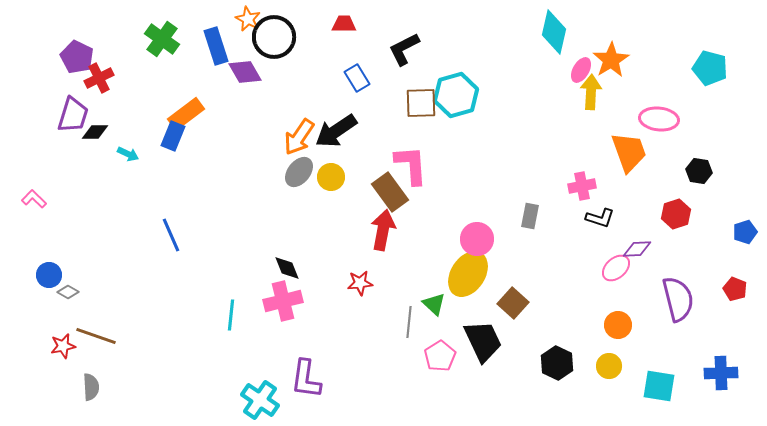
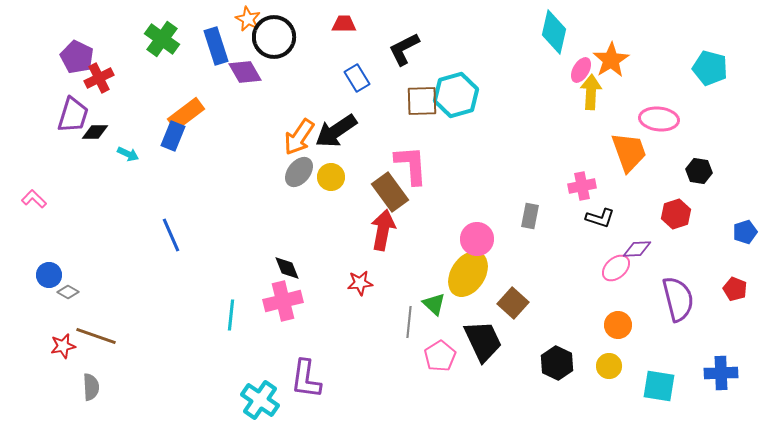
brown square at (421, 103): moved 1 px right, 2 px up
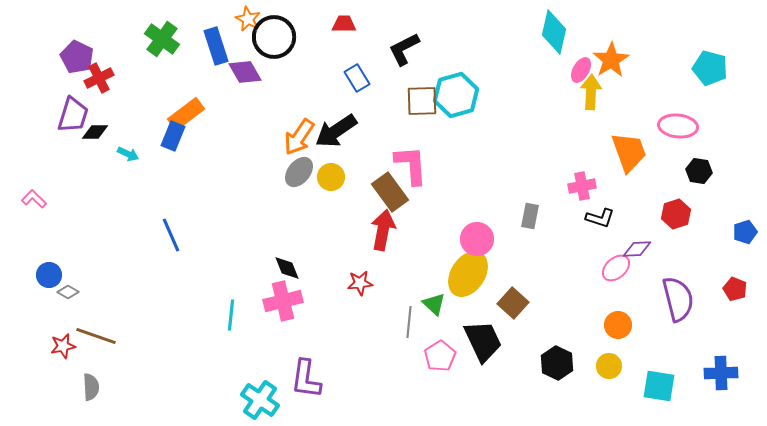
pink ellipse at (659, 119): moved 19 px right, 7 px down
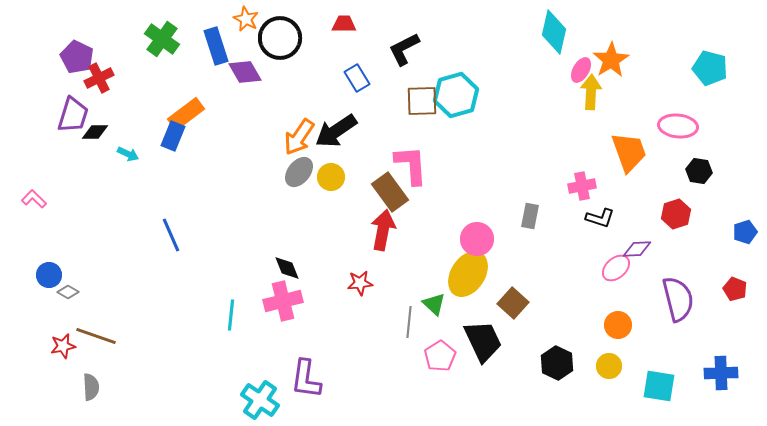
orange star at (248, 19): moved 2 px left
black circle at (274, 37): moved 6 px right, 1 px down
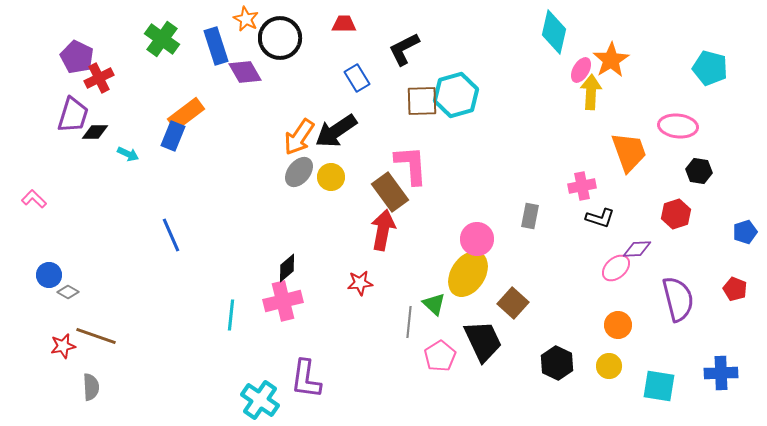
black diamond at (287, 268): rotated 72 degrees clockwise
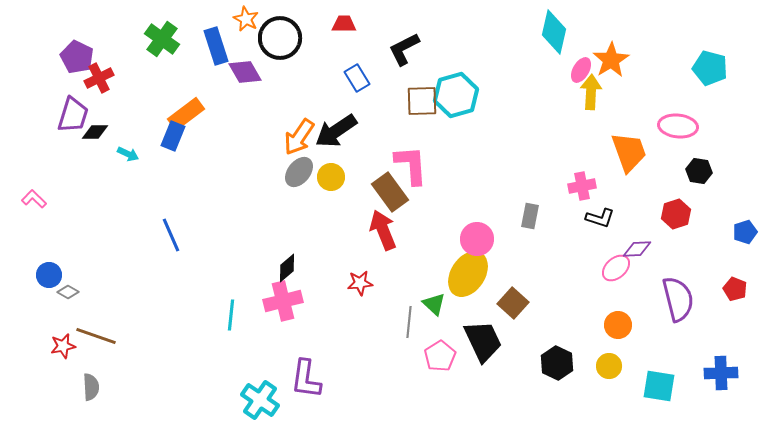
red arrow at (383, 230): rotated 33 degrees counterclockwise
